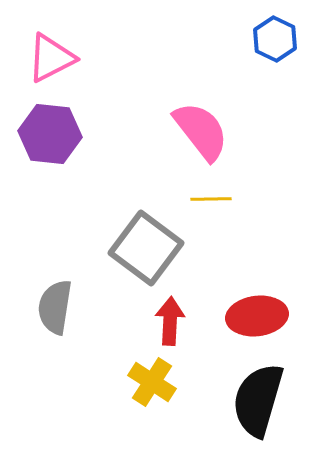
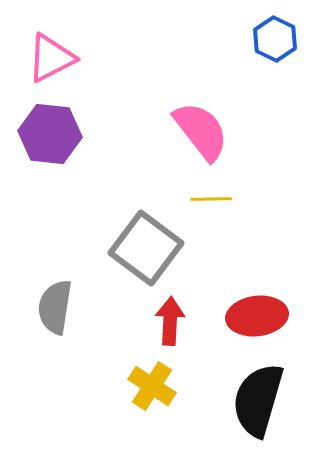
yellow cross: moved 4 px down
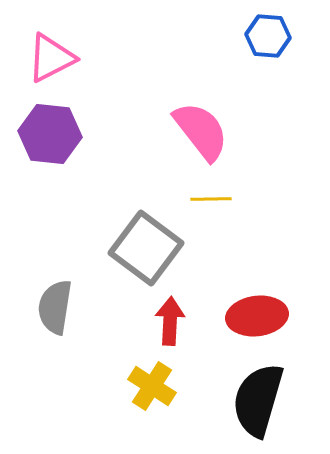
blue hexagon: moved 7 px left, 3 px up; rotated 21 degrees counterclockwise
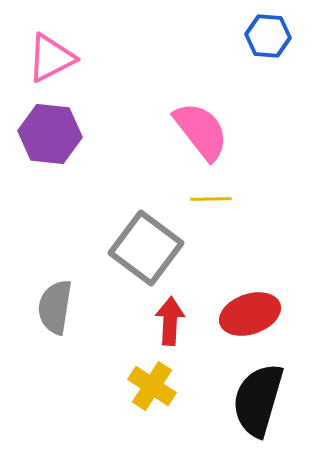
red ellipse: moved 7 px left, 2 px up; rotated 12 degrees counterclockwise
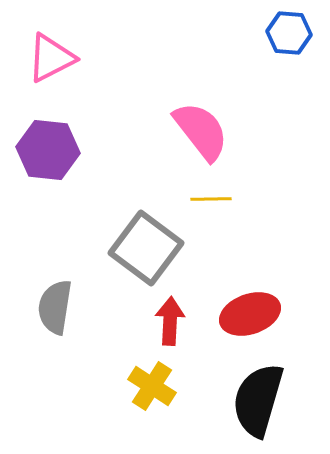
blue hexagon: moved 21 px right, 3 px up
purple hexagon: moved 2 px left, 16 px down
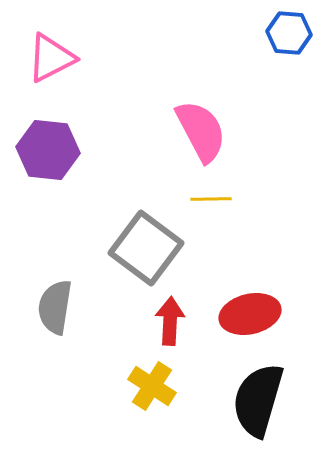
pink semicircle: rotated 10 degrees clockwise
red ellipse: rotated 6 degrees clockwise
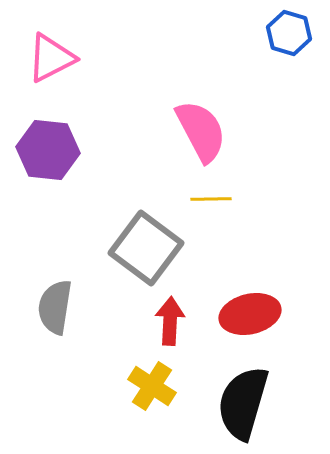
blue hexagon: rotated 12 degrees clockwise
black semicircle: moved 15 px left, 3 px down
